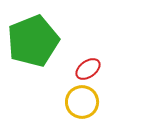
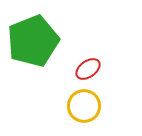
yellow circle: moved 2 px right, 4 px down
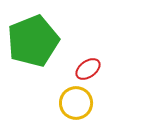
yellow circle: moved 8 px left, 3 px up
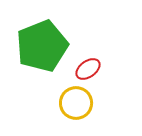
green pentagon: moved 9 px right, 5 px down
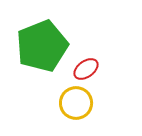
red ellipse: moved 2 px left
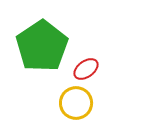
green pentagon: rotated 12 degrees counterclockwise
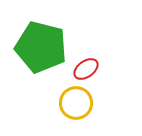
green pentagon: moved 1 px left, 1 px down; rotated 24 degrees counterclockwise
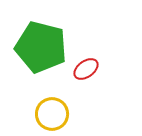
yellow circle: moved 24 px left, 11 px down
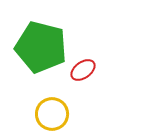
red ellipse: moved 3 px left, 1 px down
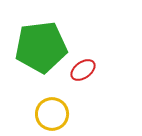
green pentagon: rotated 21 degrees counterclockwise
